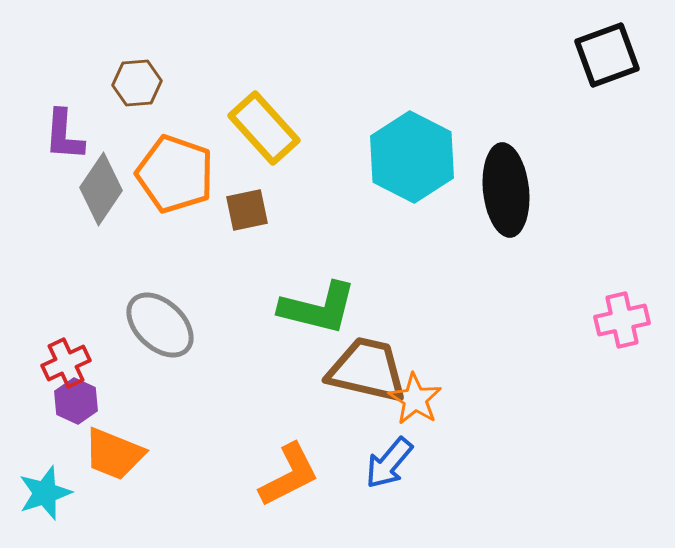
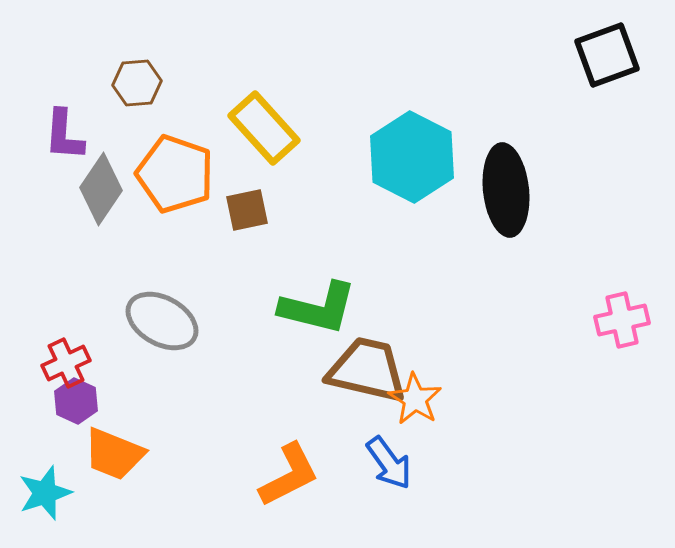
gray ellipse: moved 2 px right, 4 px up; rotated 14 degrees counterclockwise
blue arrow: rotated 76 degrees counterclockwise
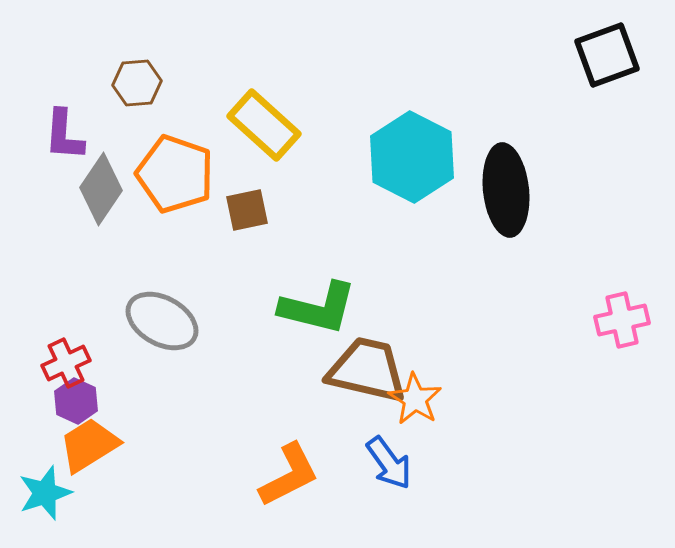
yellow rectangle: moved 3 px up; rotated 6 degrees counterclockwise
orange trapezoid: moved 25 px left, 9 px up; rotated 126 degrees clockwise
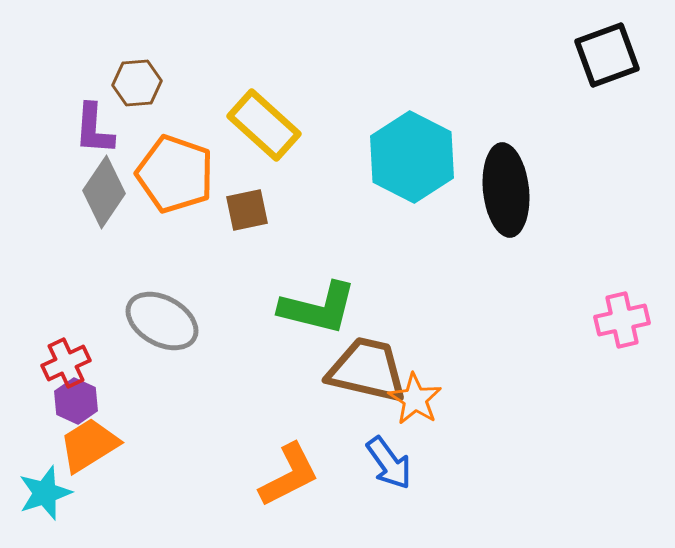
purple L-shape: moved 30 px right, 6 px up
gray diamond: moved 3 px right, 3 px down
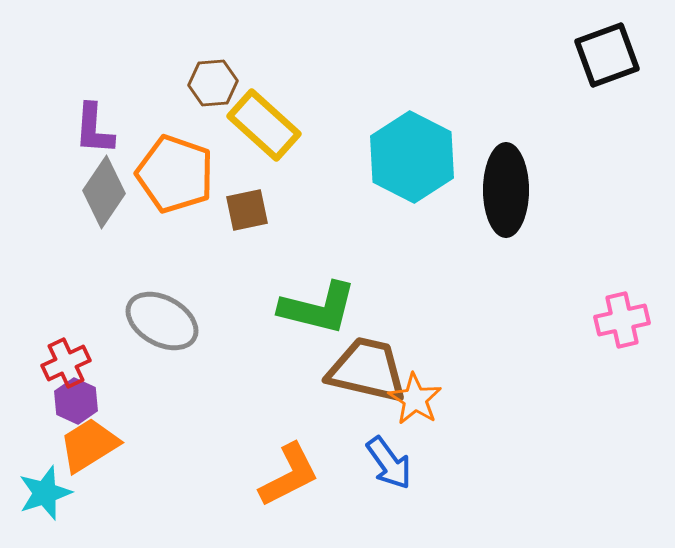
brown hexagon: moved 76 px right
black ellipse: rotated 6 degrees clockwise
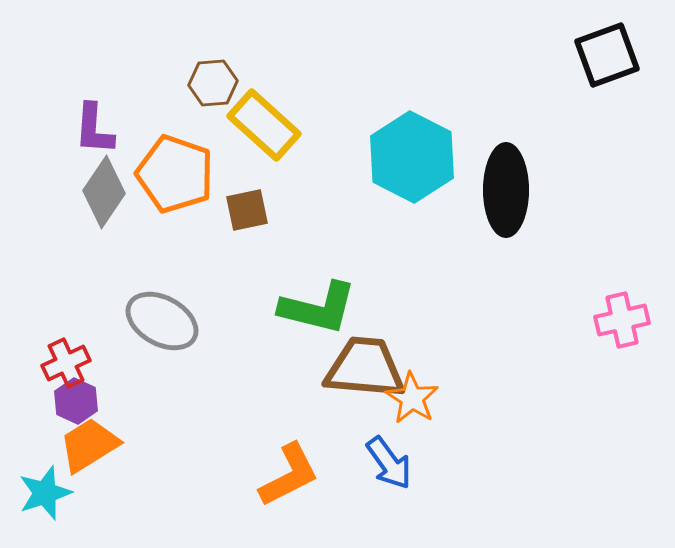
brown trapezoid: moved 2 px left, 2 px up; rotated 8 degrees counterclockwise
orange star: moved 3 px left, 1 px up
